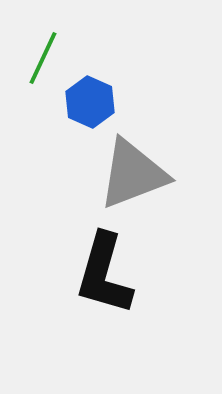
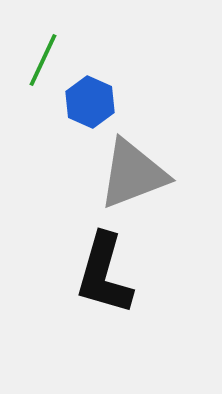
green line: moved 2 px down
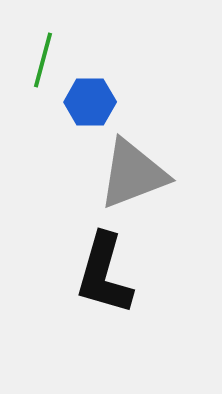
green line: rotated 10 degrees counterclockwise
blue hexagon: rotated 24 degrees counterclockwise
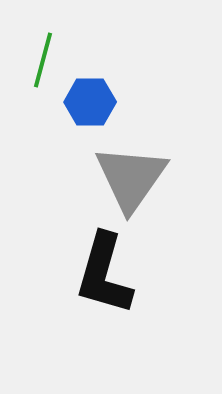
gray triangle: moved 2 px left, 4 px down; rotated 34 degrees counterclockwise
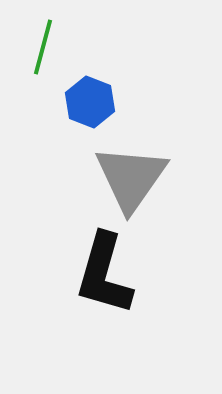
green line: moved 13 px up
blue hexagon: rotated 21 degrees clockwise
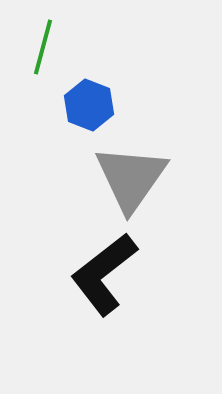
blue hexagon: moved 1 px left, 3 px down
black L-shape: rotated 36 degrees clockwise
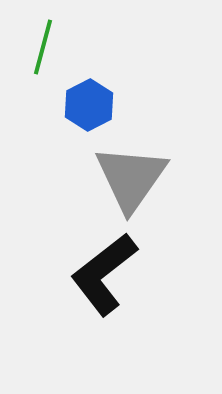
blue hexagon: rotated 12 degrees clockwise
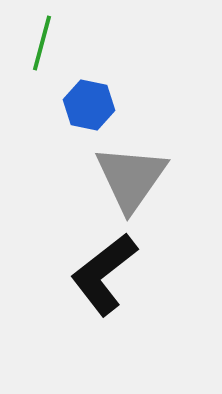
green line: moved 1 px left, 4 px up
blue hexagon: rotated 21 degrees counterclockwise
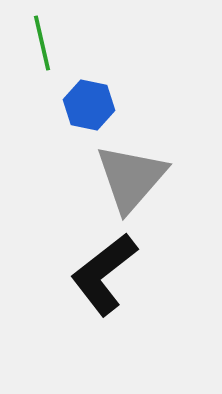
green line: rotated 28 degrees counterclockwise
gray triangle: rotated 6 degrees clockwise
